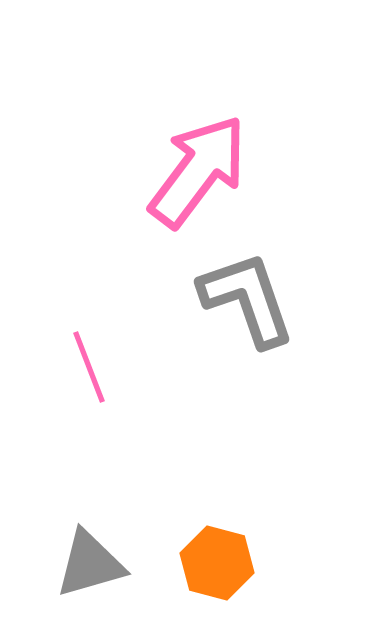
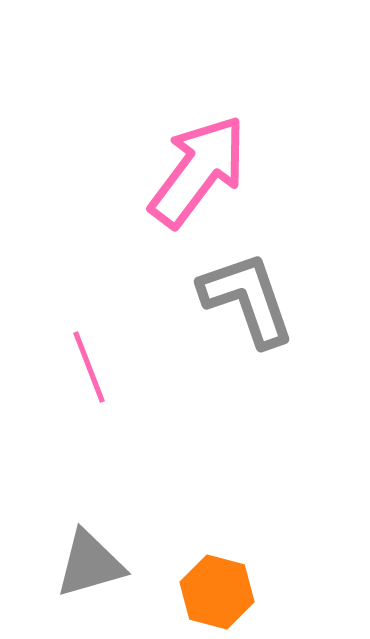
orange hexagon: moved 29 px down
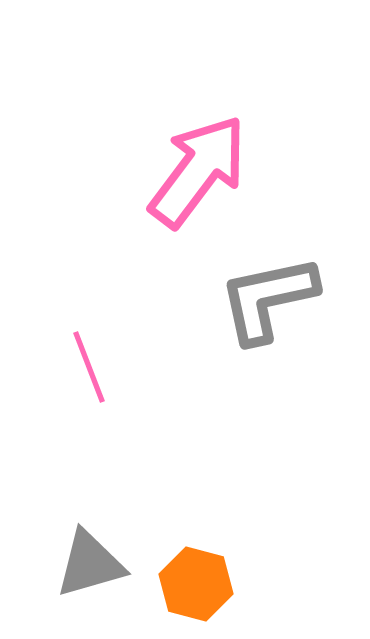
gray L-shape: moved 21 px right; rotated 83 degrees counterclockwise
orange hexagon: moved 21 px left, 8 px up
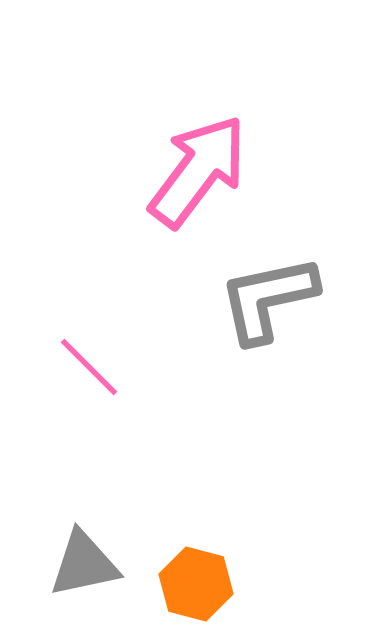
pink line: rotated 24 degrees counterclockwise
gray triangle: moved 6 px left; rotated 4 degrees clockwise
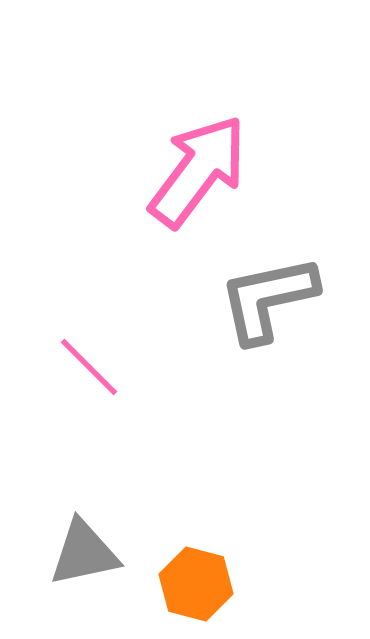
gray triangle: moved 11 px up
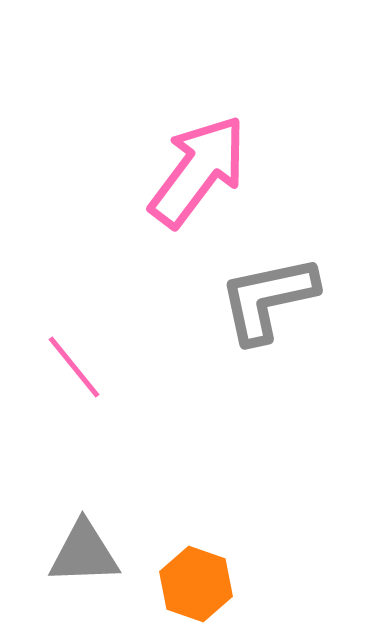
pink line: moved 15 px left; rotated 6 degrees clockwise
gray triangle: rotated 10 degrees clockwise
orange hexagon: rotated 4 degrees clockwise
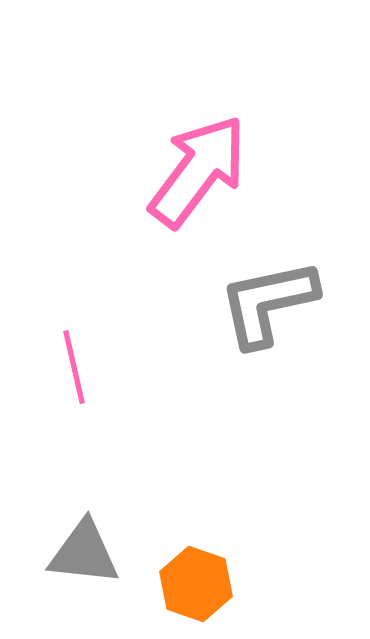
gray L-shape: moved 4 px down
pink line: rotated 26 degrees clockwise
gray triangle: rotated 8 degrees clockwise
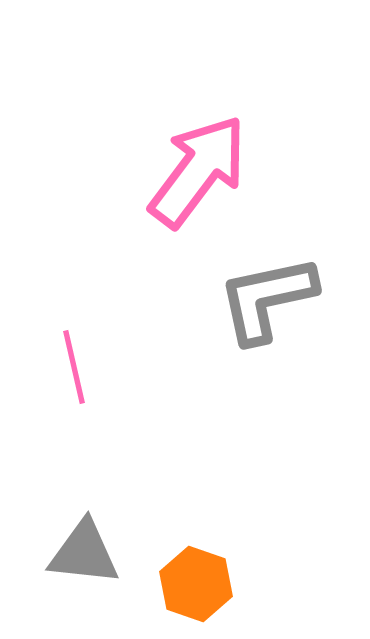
gray L-shape: moved 1 px left, 4 px up
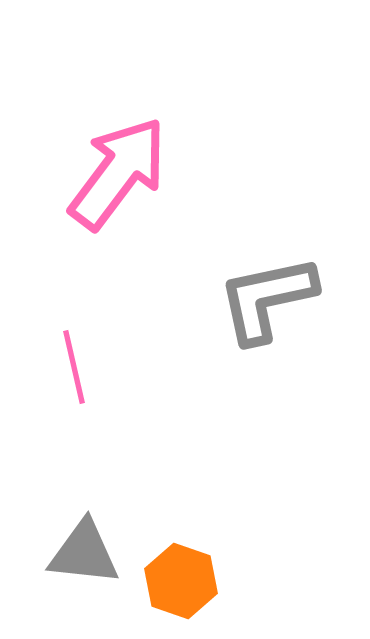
pink arrow: moved 80 px left, 2 px down
orange hexagon: moved 15 px left, 3 px up
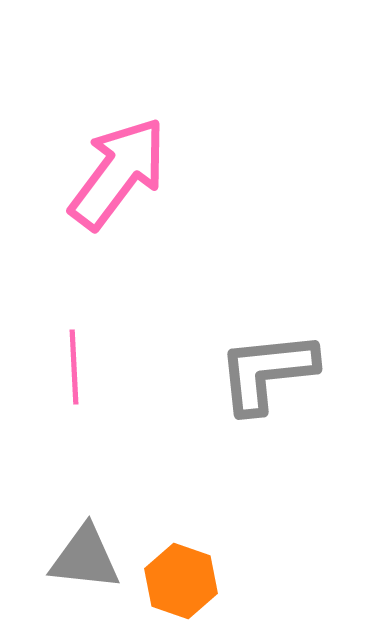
gray L-shape: moved 73 px down; rotated 6 degrees clockwise
pink line: rotated 10 degrees clockwise
gray triangle: moved 1 px right, 5 px down
